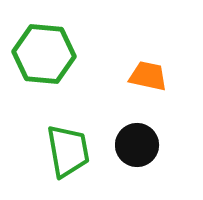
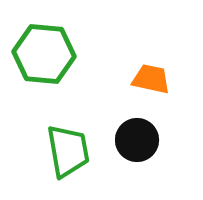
orange trapezoid: moved 3 px right, 3 px down
black circle: moved 5 px up
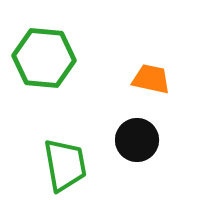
green hexagon: moved 4 px down
green trapezoid: moved 3 px left, 14 px down
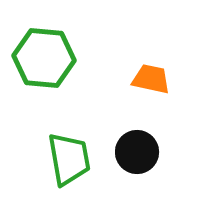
black circle: moved 12 px down
green trapezoid: moved 4 px right, 6 px up
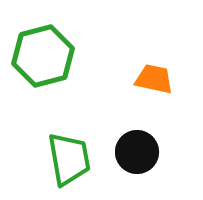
green hexagon: moved 1 px left, 2 px up; rotated 20 degrees counterclockwise
orange trapezoid: moved 3 px right
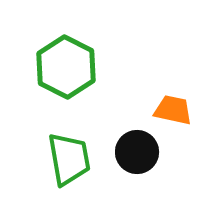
green hexagon: moved 23 px right, 11 px down; rotated 18 degrees counterclockwise
orange trapezoid: moved 19 px right, 31 px down
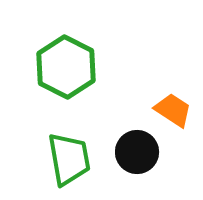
orange trapezoid: rotated 21 degrees clockwise
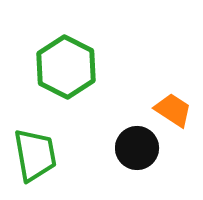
black circle: moved 4 px up
green trapezoid: moved 34 px left, 4 px up
